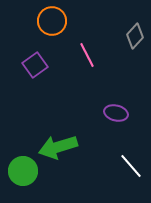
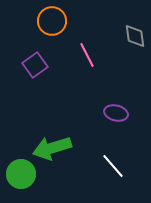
gray diamond: rotated 50 degrees counterclockwise
green arrow: moved 6 px left, 1 px down
white line: moved 18 px left
green circle: moved 2 px left, 3 px down
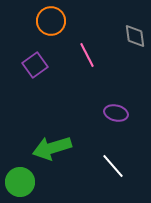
orange circle: moved 1 px left
green circle: moved 1 px left, 8 px down
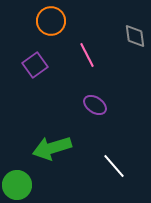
purple ellipse: moved 21 px left, 8 px up; rotated 20 degrees clockwise
white line: moved 1 px right
green circle: moved 3 px left, 3 px down
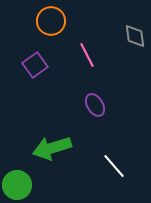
purple ellipse: rotated 25 degrees clockwise
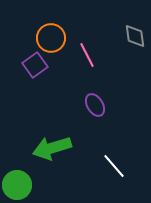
orange circle: moved 17 px down
